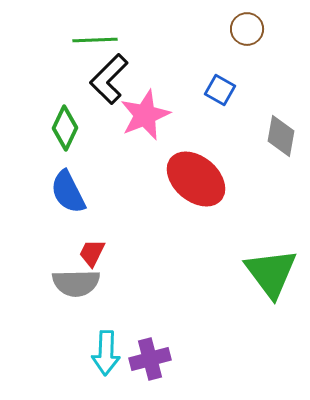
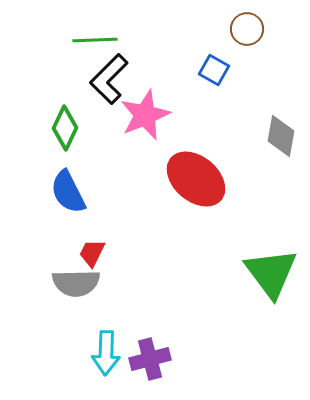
blue square: moved 6 px left, 20 px up
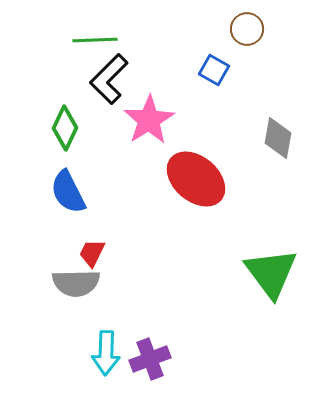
pink star: moved 4 px right, 5 px down; rotated 9 degrees counterclockwise
gray diamond: moved 3 px left, 2 px down
purple cross: rotated 6 degrees counterclockwise
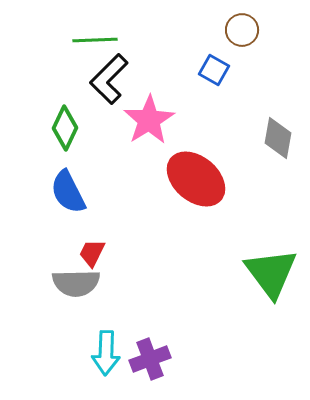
brown circle: moved 5 px left, 1 px down
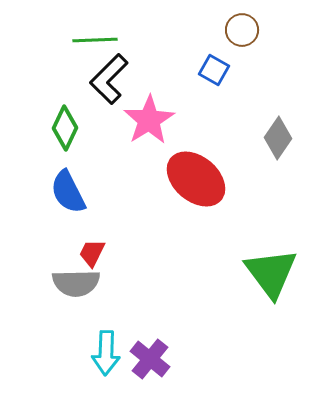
gray diamond: rotated 24 degrees clockwise
purple cross: rotated 30 degrees counterclockwise
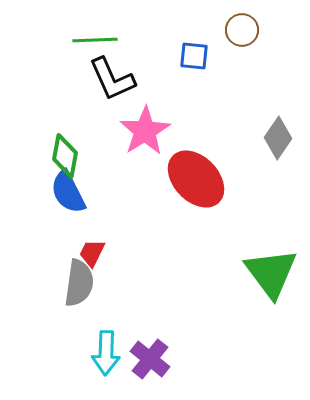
blue square: moved 20 px left, 14 px up; rotated 24 degrees counterclockwise
black L-shape: moved 3 px right; rotated 69 degrees counterclockwise
pink star: moved 4 px left, 11 px down
green diamond: moved 28 px down; rotated 15 degrees counterclockwise
red ellipse: rotated 6 degrees clockwise
gray semicircle: moved 3 px right; rotated 81 degrees counterclockwise
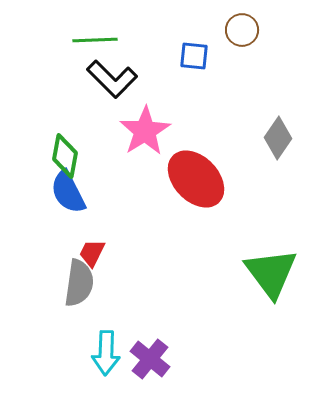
black L-shape: rotated 21 degrees counterclockwise
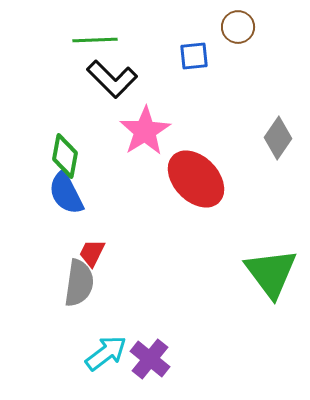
brown circle: moved 4 px left, 3 px up
blue square: rotated 12 degrees counterclockwise
blue semicircle: moved 2 px left, 1 px down
cyan arrow: rotated 129 degrees counterclockwise
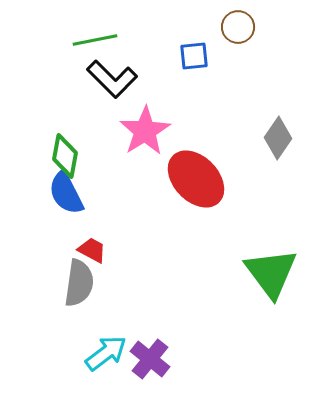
green line: rotated 9 degrees counterclockwise
red trapezoid: moved 3 px up; rotated 92 degrees clockwise
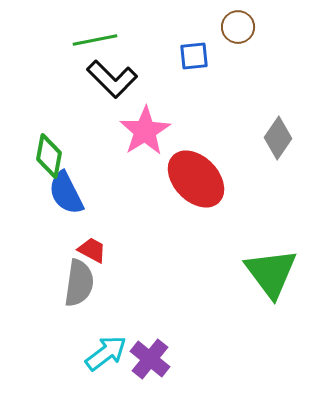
green diamond: moved 16 px left
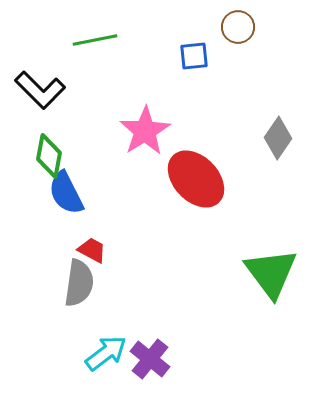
black L-shape: moved 72 px left, 11 px down
